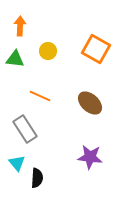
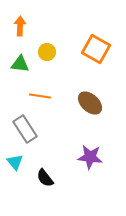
yellow circle: moved 1 px left, 1 px down
green triangle: moved 5 px right, 5 px down
orange line: rotated 15 degrees counterclockwise
cyan triangle: moved 2 px left, 1 px up
black semicircle: moved 8 px right; rotated 138 degrees clockwise
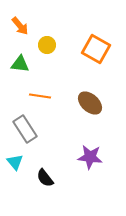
orange arrow: rotated 138 degrees clockwise
yellow circle: moved 7 px up
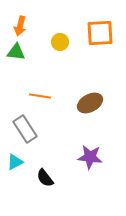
orange arrow: rotated 54 degrees clockwise
yellow circle: moved 13 px right, 3 px up
orange square: moved 4 px right, 16 px up; rotated 32 degrees counterclockwise
green triangle: moved 4 px left, 12 px up
brown ellipse: rotated 70 degrees counterclockwise
cyan triangle: rotated 42 degrees clockwise
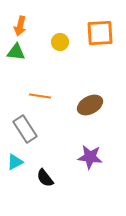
brown ellipse: moved 2 px down
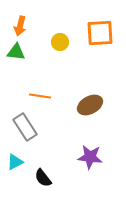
gray rectangle: moved 2 px up
black semicircle: moved 2 px left
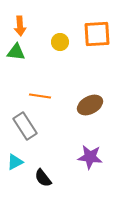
orange arrow: rotated 18 degrees counterclockwise
orange square: moved 3 px left, 1 px down
gray rectangle: moved 1 px up
